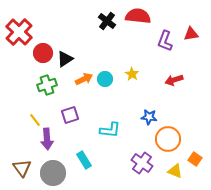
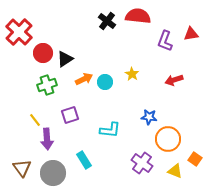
cyan circle: moved 3 px down
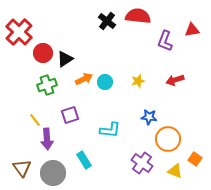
red triangle: moved 1 px right, 4 px up
yellow star: moved 6 px right, 7 px down; rotated 24 degrees clockwise
red arrow: moved 1 px right
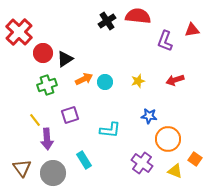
black cross: rotated 18 degrees clockwise
blue star: moved 1 px up
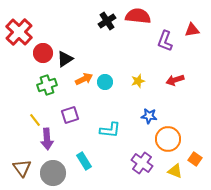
cyan rectangle: moved 1 px down
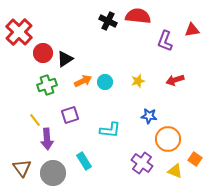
black cross: moved 1 px right; rotated 30 degrees counterclockwise
orange arrow: moved 1 px left, 2 px down
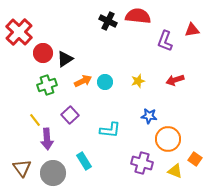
purple square: rotated 24 degrees counterclockwise
purple cross: rotated 20 degrees counterclockwise
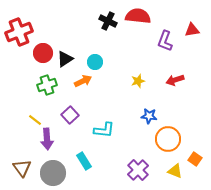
red cross: rotated 24 degrees clockwise
cyan circle: moved 10 px left, 20 px up
yellow line: rotated 16 degrees counterclockwise
cyan L-shape: moved 6 px left
purple cross: moved 4 px left, 7 px down; rotated 30 degrees clockwise
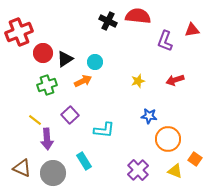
brown triangle: rotated 30 degrees counterclockwise
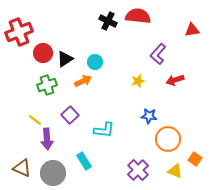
purple L-shape: moved 7 px left, 13 px down; rotated 20 degrees clockwise
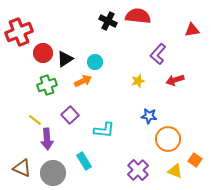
orange square: moved 1 px down
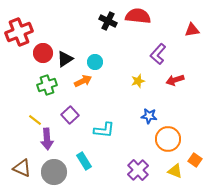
gray circle: moved 1 px right, 1 px up
